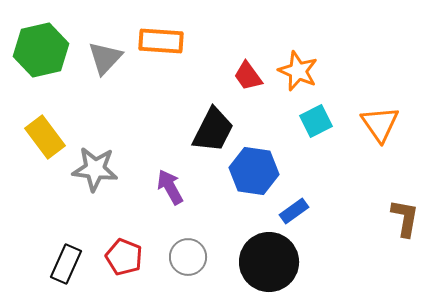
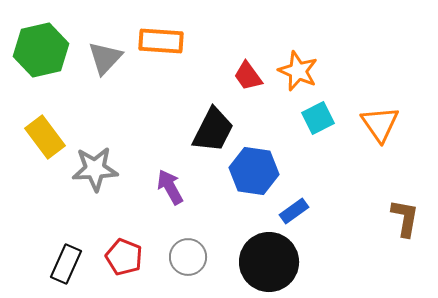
cyan square: moved 2 px right, 3 px up
gray star: rotated 9 degrees counterclockwise
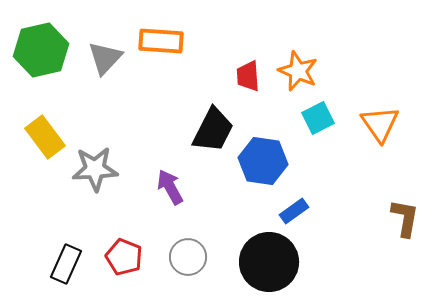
red trapezoid: rotated 32 degrees clockwise
blue hexagon: moved 9 px right, 10 px up
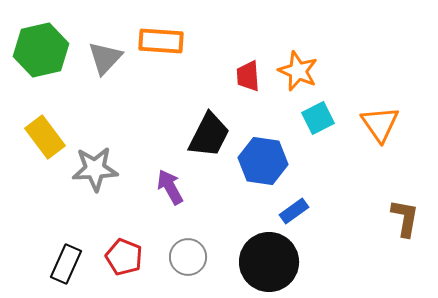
black trapezoid: moved 4 px left, 5 px down
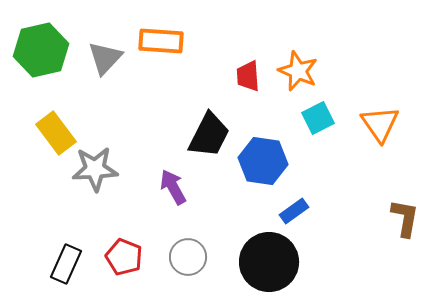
yellow rectangle: moved 11 px right, 4 px up
purple arrow: moved 3 px right
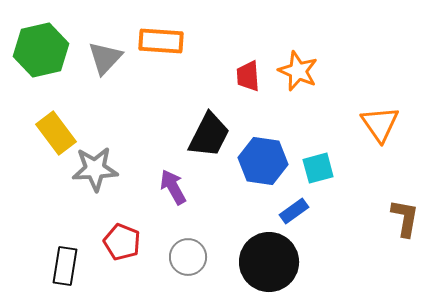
cyan square: moved 50 px down; rotated 12 degrees clockwise
red pentagon: moved 2 px left, 15 px up
black rectangle: moved 1 px left, 2 px down; rotated 15 degrees counterclockwise
